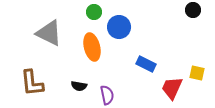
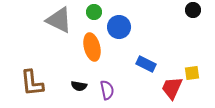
gray triangle: moved 10 px right, 13 px up
yellow square: moved 5 px left; rotated 21 degrees counterclockwise
purple semicircle: moved 5 px up
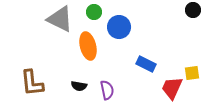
gray triangle: moved 1 px right, 1 px up
orange ellipse: moved 4 px left, 1 px up
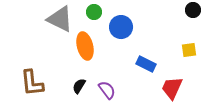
blue circle: moved 2 px right
orange ellipse: moved 3 px left
yellow square: moved 3 px left, 23 px up
black semicircle: rotated 112 degrees clockwise
purple semicircle: rotated 24 degrees counterclockwise
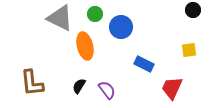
green circle: moved 1 px right, 2 px down
gray triangle: moved 1 px up
blue rectangle: moved 2 px left
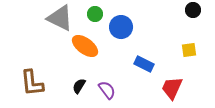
orange ellipse: rotated 40 degrees counterclockwise
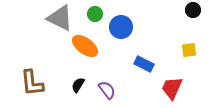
black semicircle: moved 1 px left, 1 px up
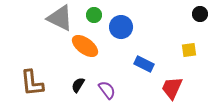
black circle: moved 7 px right, 4 px down
green circle: moved 1 px left, 1 px down
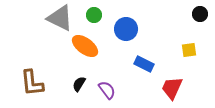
blue circle: moved 5 px right, 2 px down
black semicircle: moved 1 px right, 1 px up
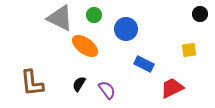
red trapezoid: rotated 40 degrees clockwise
